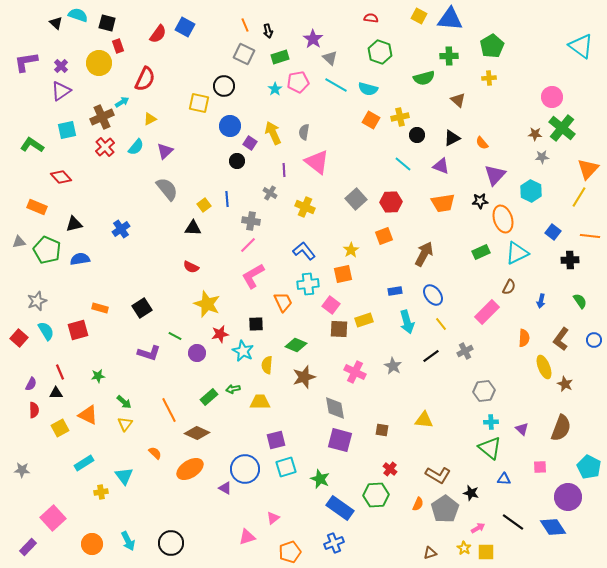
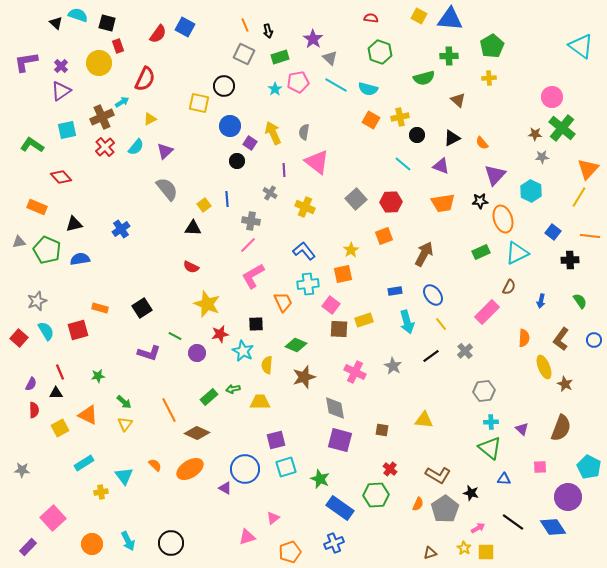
gray cross at (465, 351): rotated 14 degrees counterclockwise
orange semicircle at (155, 453): moved 12 px down
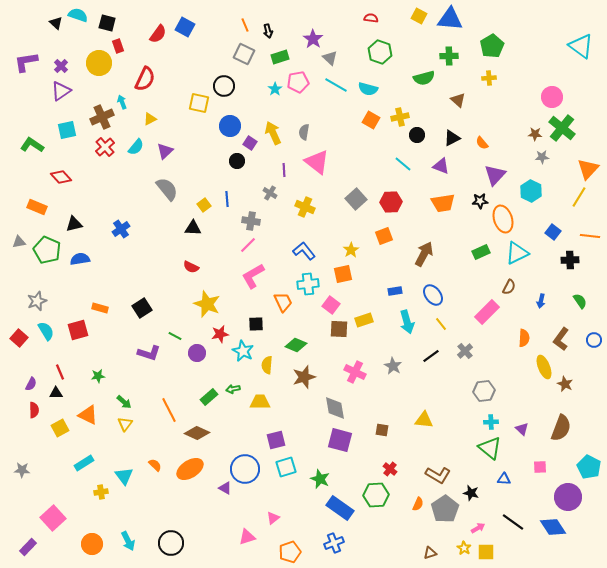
cyan arrow at (122, 102): rotated 80 degrees counterclockwise
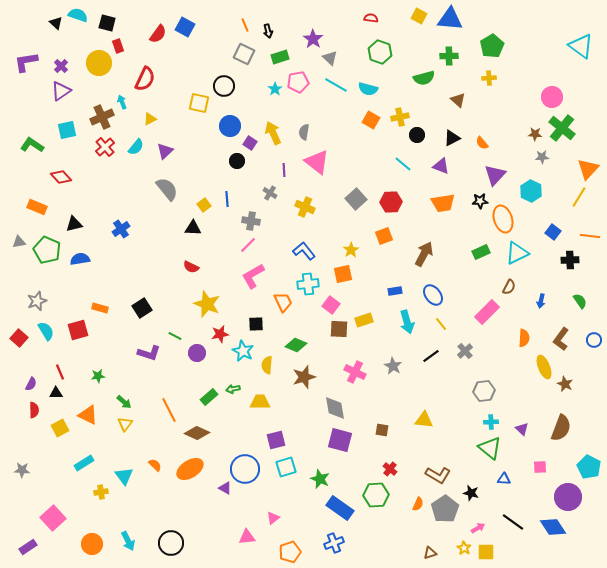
pink triangle at (247, 537): rotated 12 degrees clockwise
purple rectangle at (28, 547): rotated 12 degrees clockwise
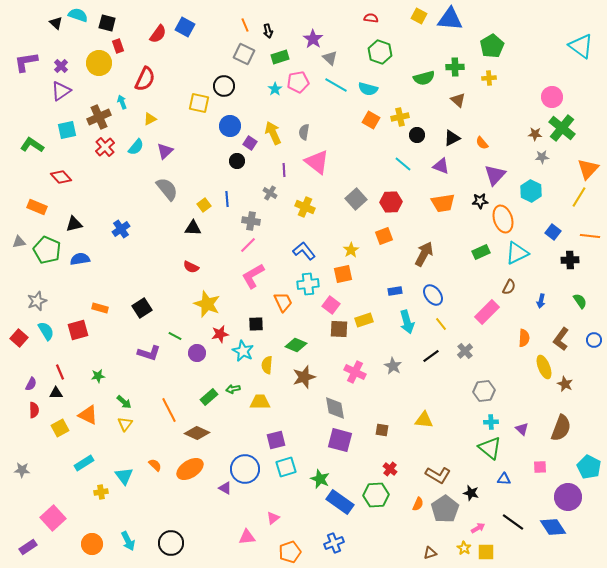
green cross at (449, 56): moved 6 px right, 11 px down
brown cross at (102, 117): moved 3 px left
blue rectangle at (340, 508): moved 6 px up
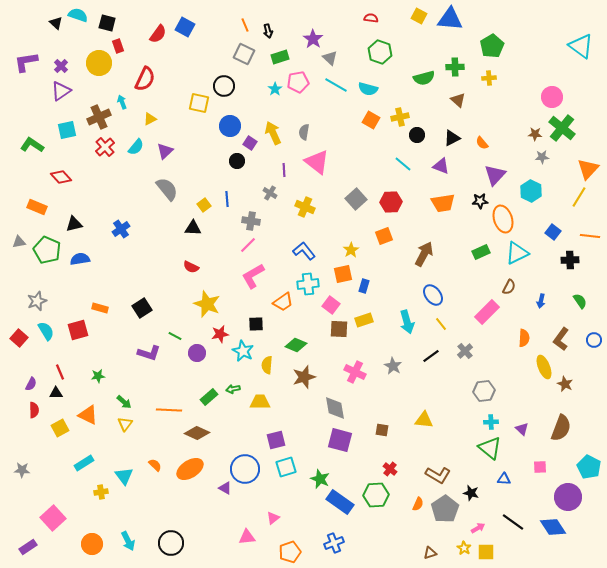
blue rectangle at (395, 291): moved 31 px left, 5 px up; rotated 64 degrees counterclockwise
orange trapezoid at (283, 302): rotated 80 degrees clockwise
orange line at (169, 410): rotated 60 degrees counterclockwise
